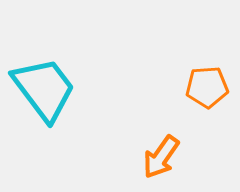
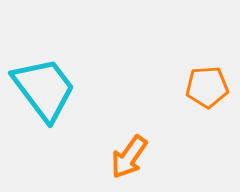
orange arrow: moved 32 px left
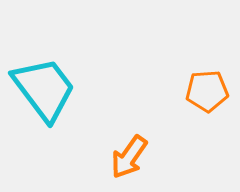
orange pentagon: moved 4 px down
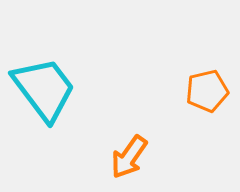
orange pentagon: rotated 9 degrees counterclockwise
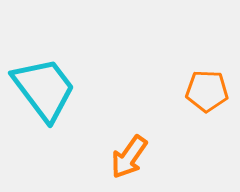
orange pentagon: rotated 15 degrees clockwise
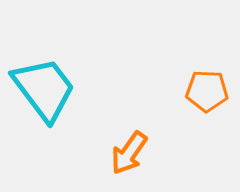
orange arrow: moved 4 px up
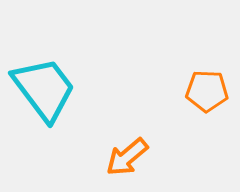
orange arrow: moved 2 px left, 4 px down; rotated 15 degrees clockwise
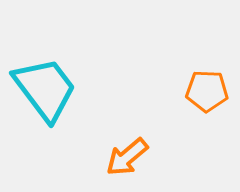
cyan trapezoid: moved 1 px right
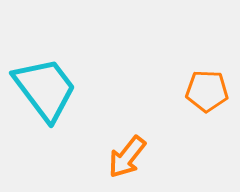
orange arrow: rotated 12 degrees counterclockwise
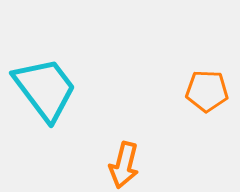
orange arrow: moved 3 px left, 8 px down; rotated 24 degrees counterclockwise
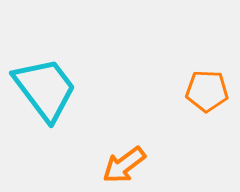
orange arrow: rotated 39 degrees clockwise
